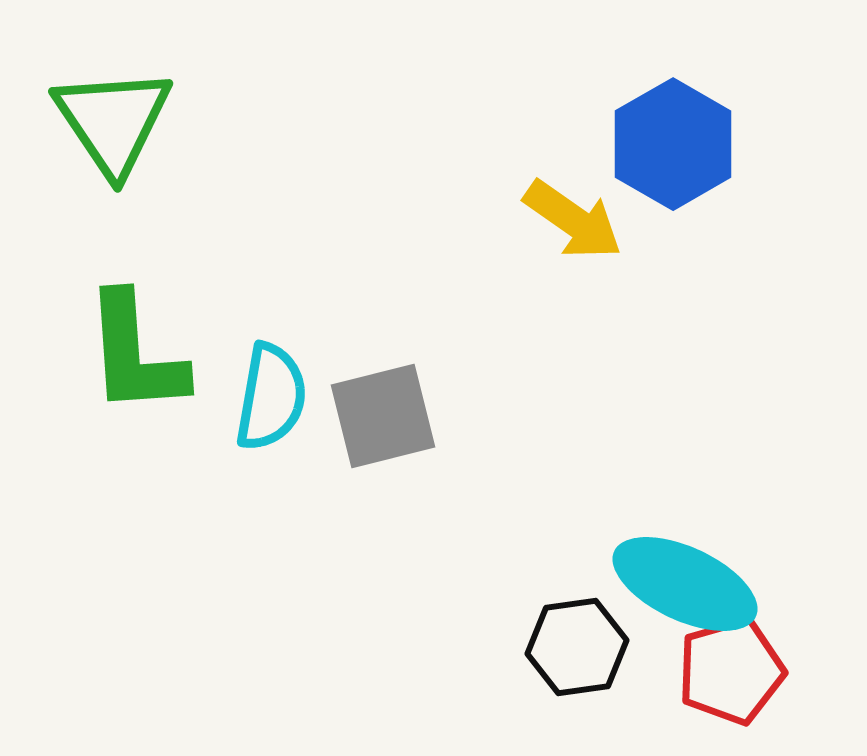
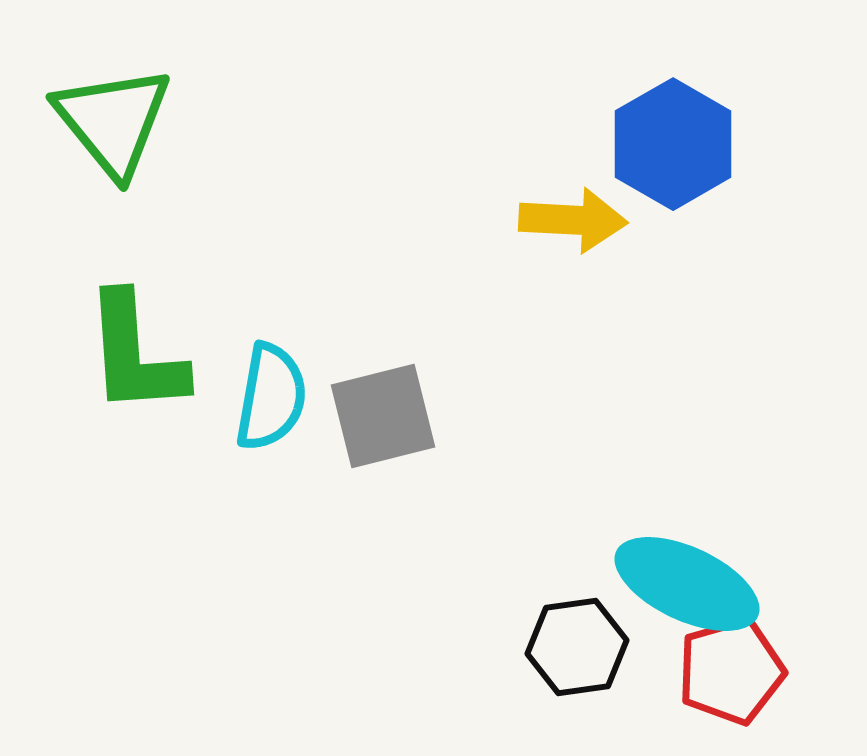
green triangle: rotated 5 degrees counterclockwise
yellow arrow: rotated 32 degrees counterclockwise
cyan ellipse: moved 2 px right
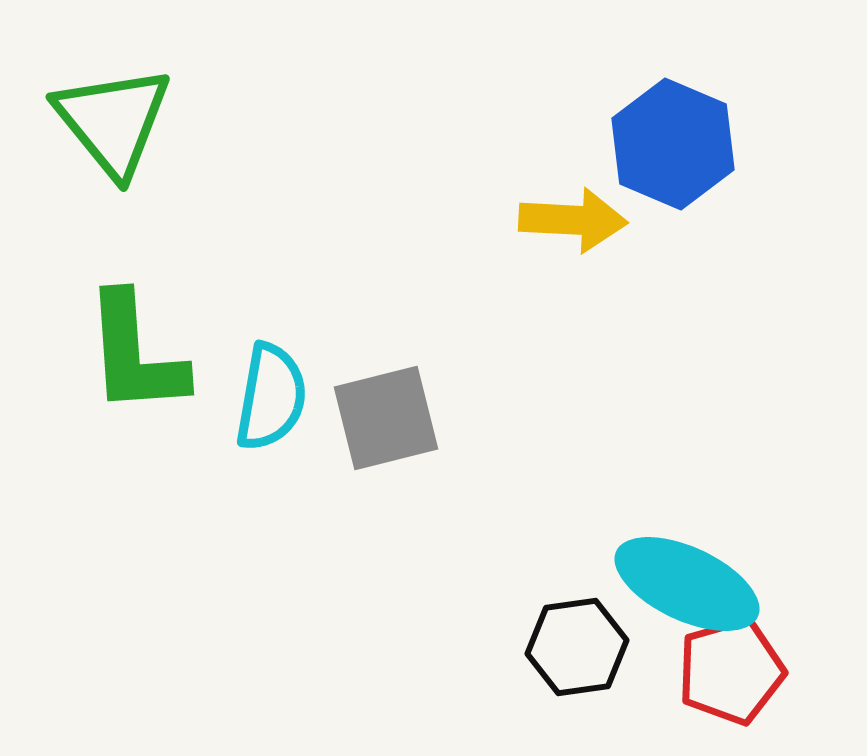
blue hexagon: rotated 7 degrees counterclockwise
gray square: moved 3 px right, 2 px down
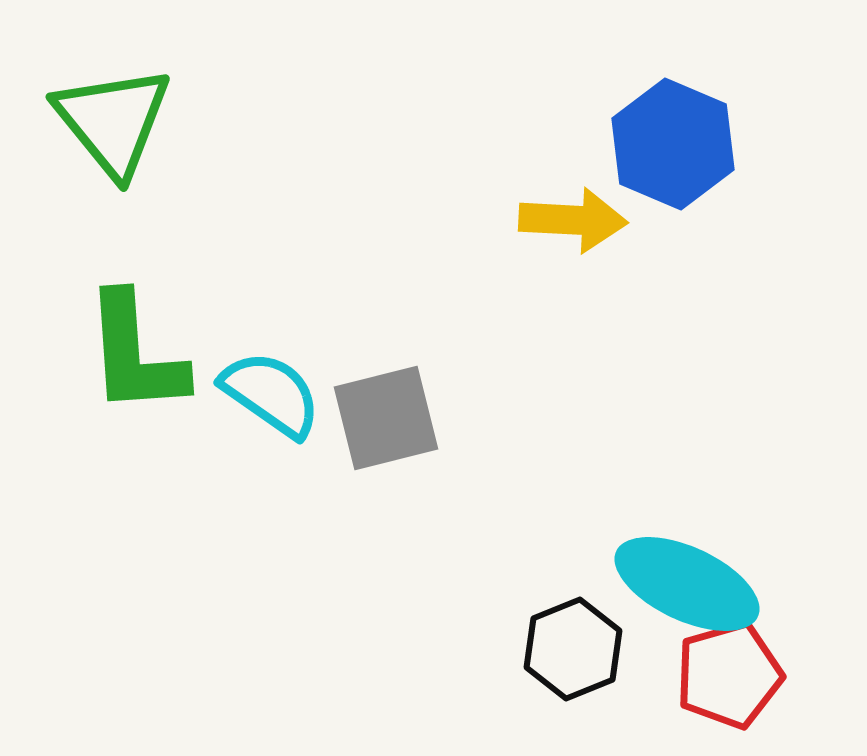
cyan semicircle: moved 3 px up; rotated 65 degrees counterclockwise
black hexagon: moved 4 px left, 2 px down; rotated 14 degrees counterclockwise
red pentagon: moved 2 px left, 4 px down
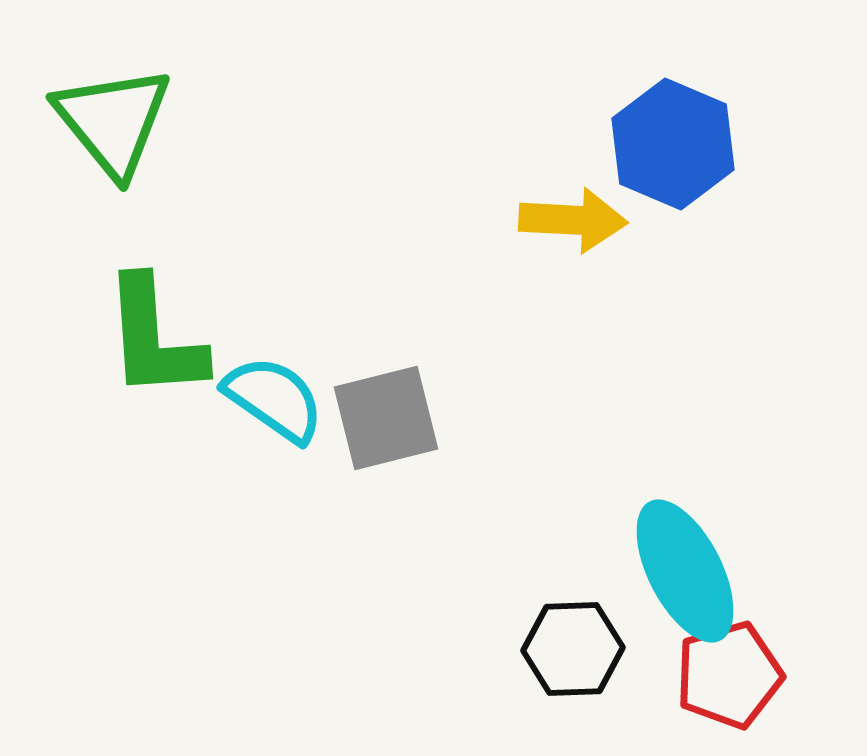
green L-shape: moved 19 px right, 16 px up
cyan semicircle: moved 3 px right, 5 px down
cyan ellipse: moved 2 px left, 13 px up; rotated 38 degrees clockwise
black hexagon: rotated 20 degrees clockwise
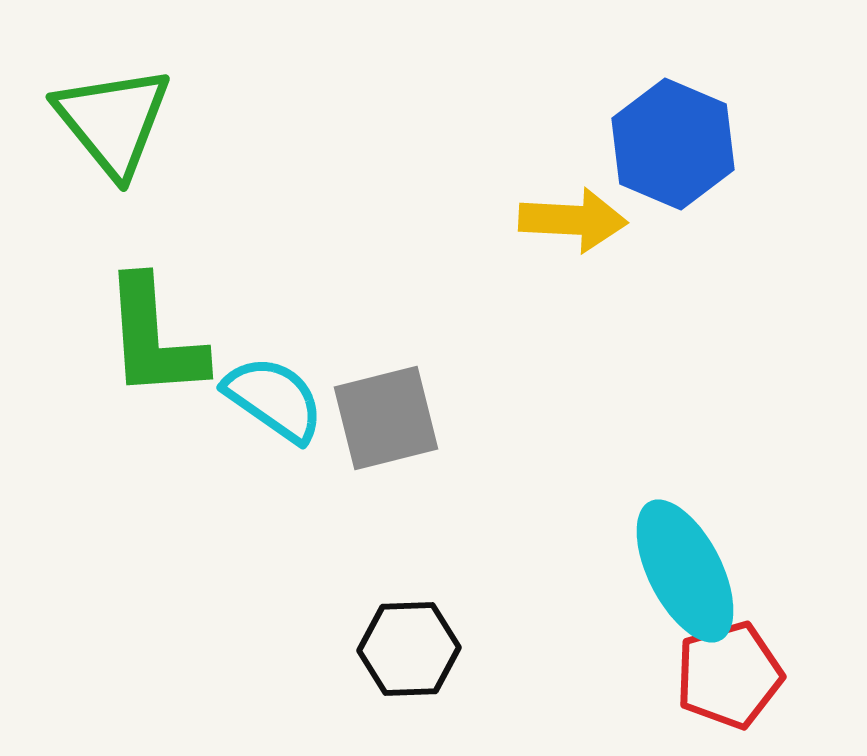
black hexagon: moved 164 px left
